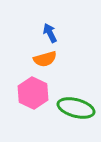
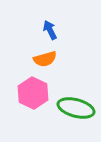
blue arrow: moved 3 px up
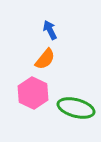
orange semicircle: rotated 35 degrees counterclockwise
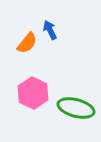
orange semicircle: moved 18 px left, 16 px up
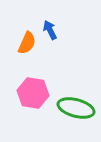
orange semicircle: rotated 15 degrees counterclockwise
pink hexagon: rotated 16 degrees counterclockwise
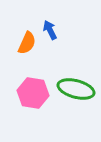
green ellipse: moved 19 px up
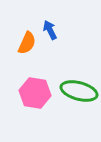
green ellipse: moved 3 px right, 2 px down
pink hexagon: moved 2 px right
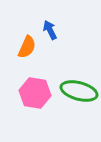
orange semicircle: moved 4 px down
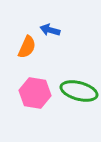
blue arrow: rotated 48 degrees counterclockwise
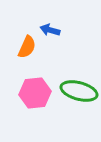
pink hexagon: rotated 16 degrees counterclockwise
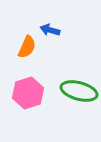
pink hexagon: moved 7 px left; rotated 12 degrees counterclockwise
